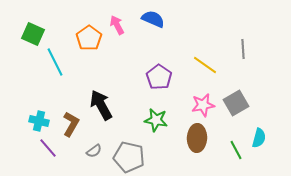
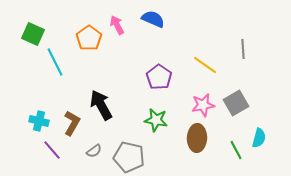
brown L-shape: moved 1 px right, 1 px up
purple line: moved 4 px right, 2 px down
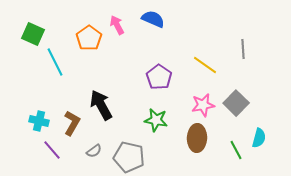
gray square: rotated 15 degrees counterclockwise
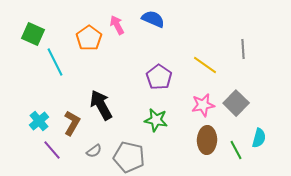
cyan cross: rotated 36 degrees clockwise
brown ellipse: moved 10 px right, 2 px down
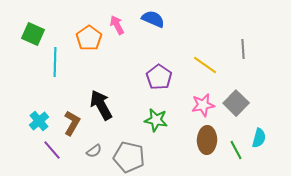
cyan line: rotated 28 degrees clockwise
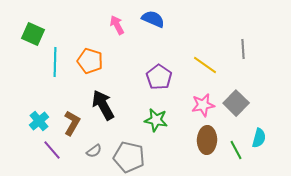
orange pentagon: moved 1 px right, 23 px down; rotated 20 degrees counterclockwise
black arrow: moved 2 px right
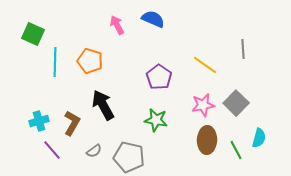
cyan cross: rotated 24 degrees clockwise
